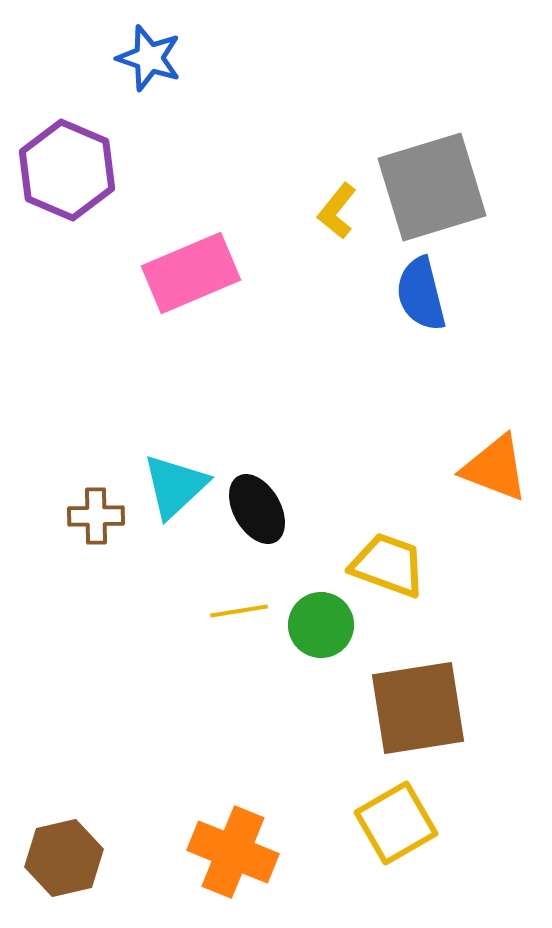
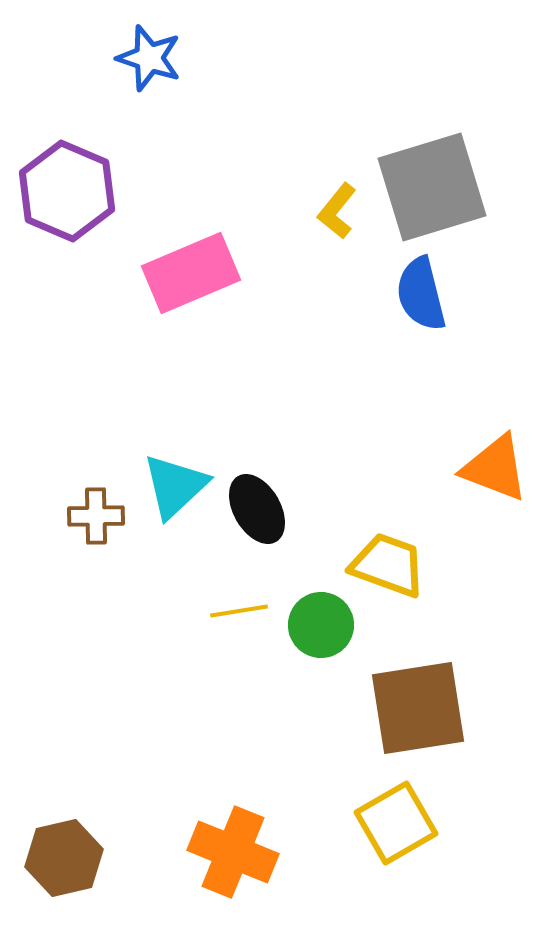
purple hexagon: moved 21 px down
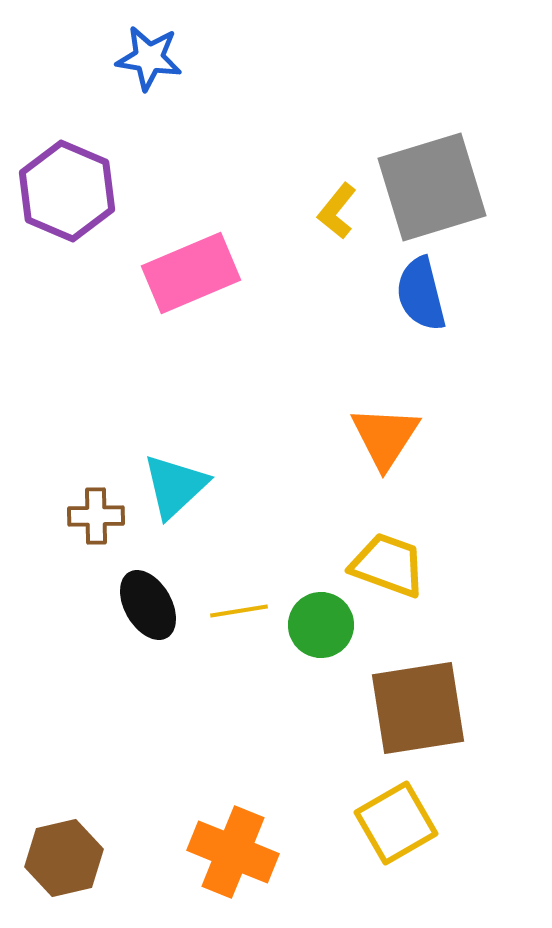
blue star: rotated 10 degrees counterclockwise
orange triangle: moved 110 px left, 31 px up; rotated 42 degrees clockwise
black ellipse: moved 109 px left, 96 px down
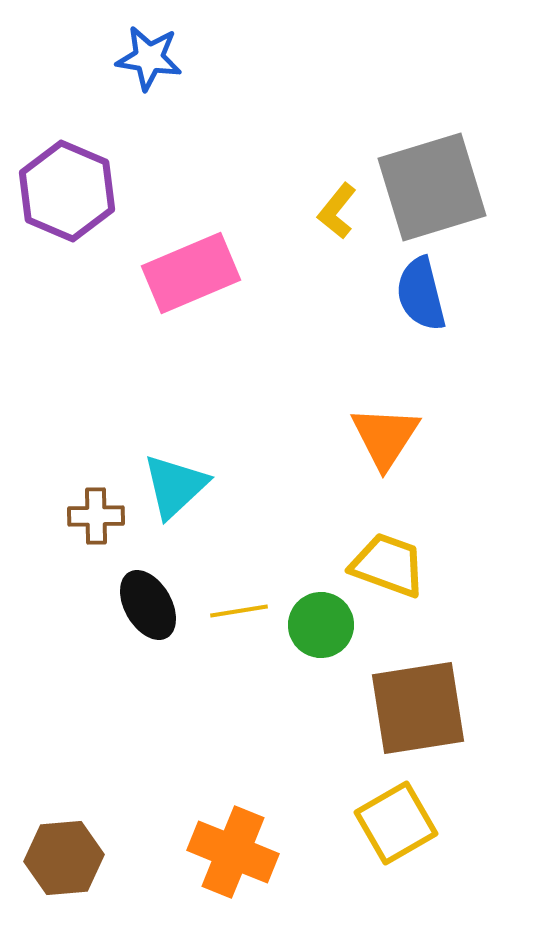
brown hexagon: rotated 8 degrees clockwise
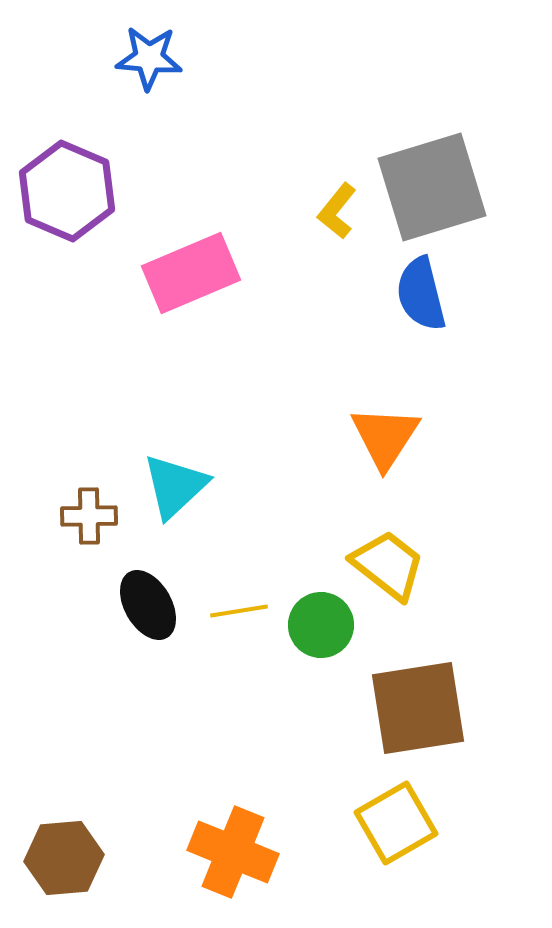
blue star: rotated 4 degrees counterclockwise
brown cross: moved 7 px left
yellow trapezoid: rotated 18 degrees clockwise
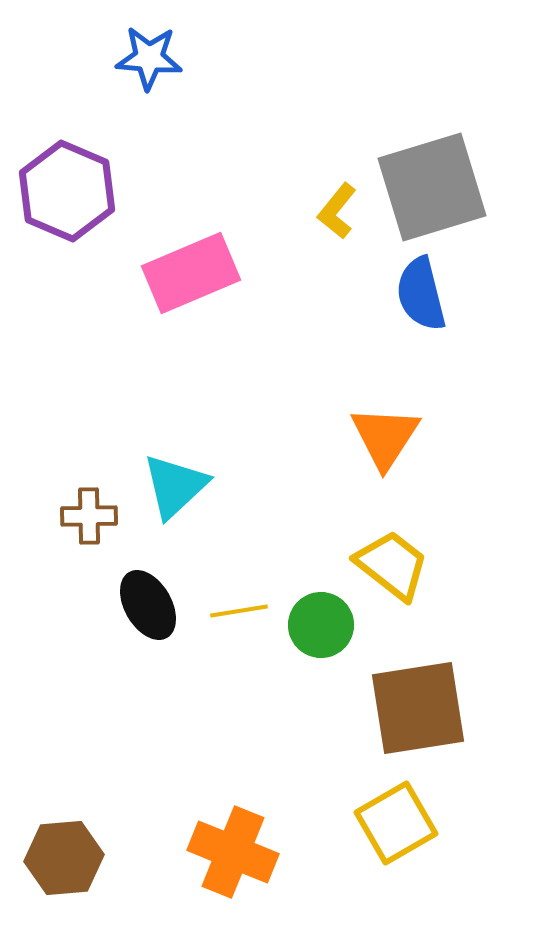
yellow trapezoid: moved 4 px right
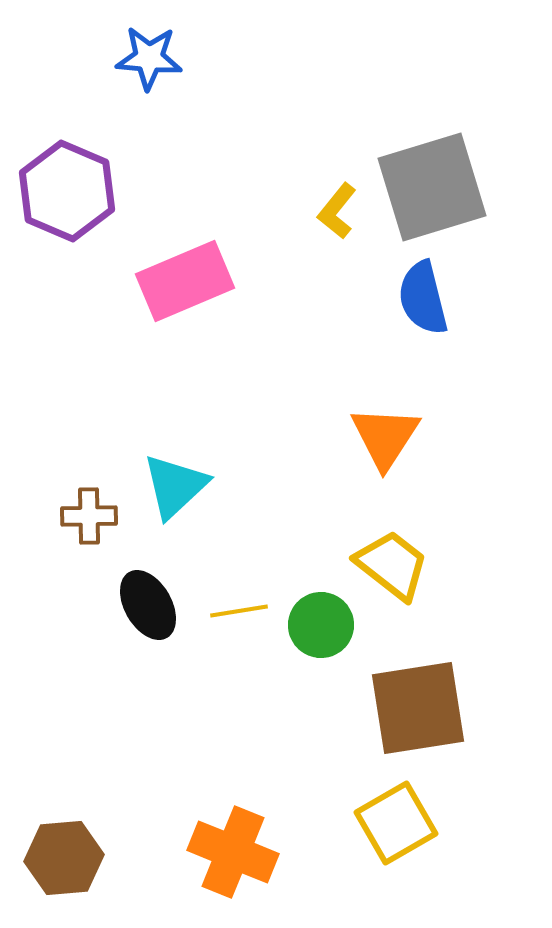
pink rectangle: moved 6 px left, 8 px down
blue semicircle: moved 2 px right, 4 px down
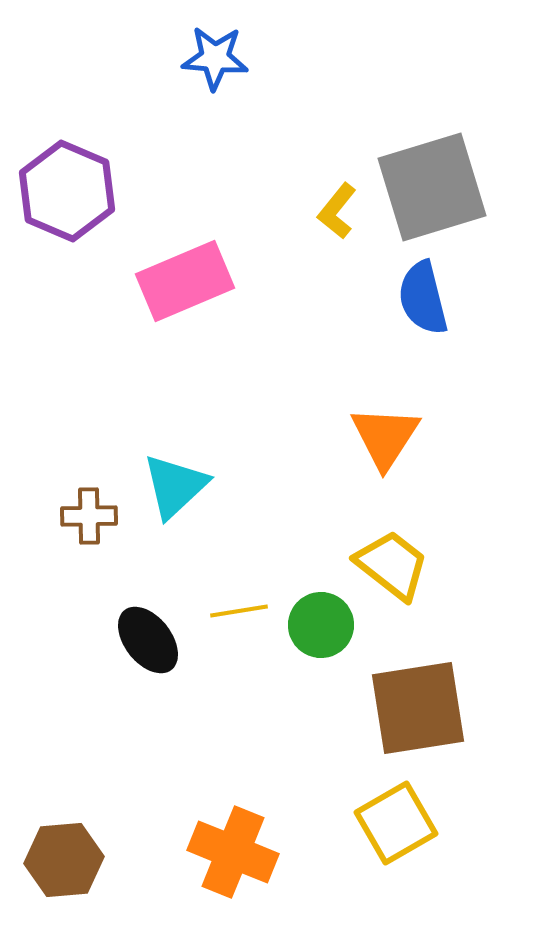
blue star: moved 66 px right
black ellipse: moved 35 px down; rotated 8 degrees counterclockwise
brown hexagon: moved 2 px down
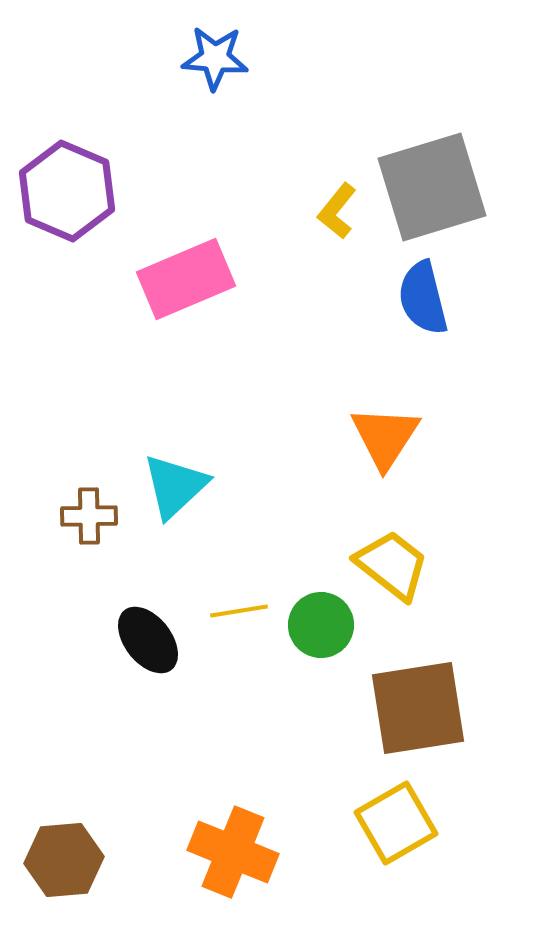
pink rectangle: moved 1 px right, 2 px up
